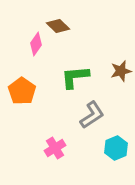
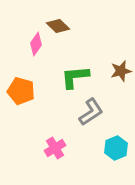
orange pentagon: moved 1 px left; rotated 20 degrees counterclockwise
gray L-shape: moved 1 px left, 3 px up
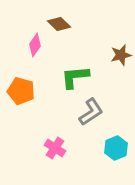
brown diamond: moved 1 px right, 2 px up
pink diamond: moved 1 px left, 1 px down
brown star: moved 16 px up
pink cross: rotated 25 degrees counterclockwise
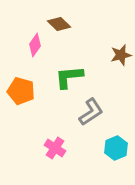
green L-shape: moved 6 px left
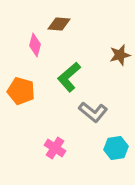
brown diamond: rotated 40 degrees counterclockwise
pink diamond: rotated 20 degrees counterclockwise
brown star: moved 1 px left
green L-shape: rotated 36 degrees counterclockwise
gray L-shape: moved 2 px right; rotated 72 degrees clockwise
cyan hexagon: rotated 15 degrees clockwise
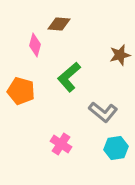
gray L-shape: moved 10 px right
pink cross: moved 6 px right, 4 px up
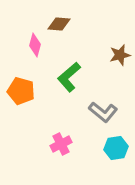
pink cross: rotated 30 degrees clockwise
